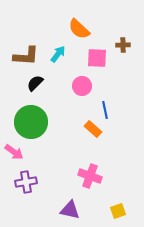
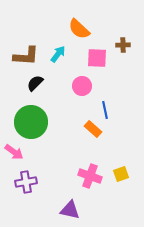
yellow square: moved 3 px right, 37 px up
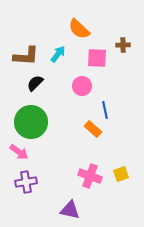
pink arrow: moved 5 px right
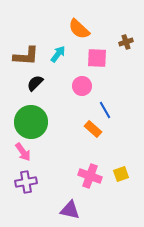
brown cross: moved 3 px right, 3 px up; rotated 16 degrees counterclockwise
blue line: rotated 18 degrees counterclockwise
pink arrow: moved 4 px right; rotated 18 degrees clockwise
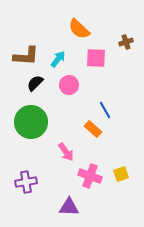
cyan arrow: moved 5 px down
pink square: moved 1 px left
pink circle: moved 13 px left, 1 px up
pink arrow: moved 43 px right
purple triangle: moved 1 px left, 3 px up; rotated 10 degrees counterclockwise
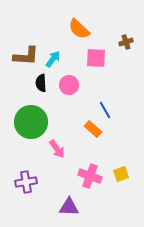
cyan arrow: moved 5 px left
black semicircle: moved 6 px right; rotated 48 degrees counterclockwise
pink arrow: moved 9 px left, 3 px up
